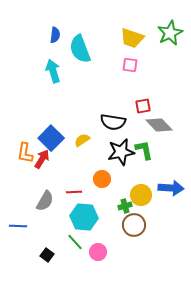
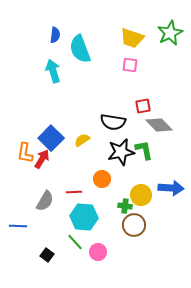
green cross: rotated 24 degrees clockwise
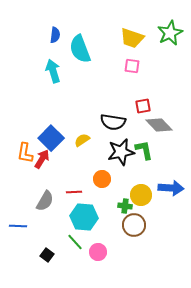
pink square: moved 2 px right, 1 px down
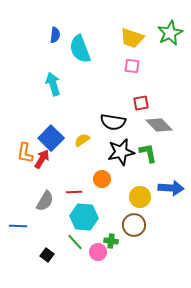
cyan arrow: moved 13 px down
red square: moved 2 px left, 3 px up
green L-shape: moved 4 px right, 3 px down
yellow circle: moved 1 px left, 2 px down
green cross: moved 14 px left, 35 px down
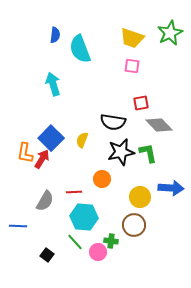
yellow semicircle: rotated 35 degrees counterclockwise
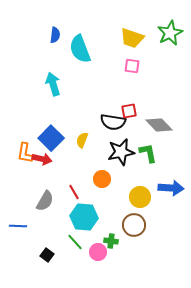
red square: moved 12 px left, 8 px down
red arrow: rotated 72 degrees clockwise
red line: rotated 63 degrees clockwise
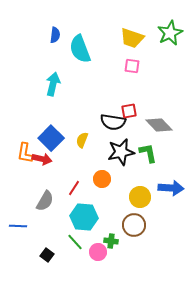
cyan arrow: rotated 30 degrees clockwise
red line: moved 4 px up; rotated 63 degrees clockwise
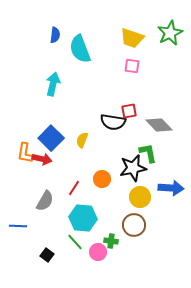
black star: moved 12 px right, 16 px down
cyan hexagon: moved 1 px left, 1 px down
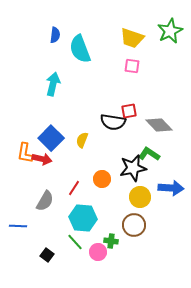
green star: moved 2 px up
green L-shape: moved 1 px right, 1 px down; rotated 45 degrees counterclockwise
